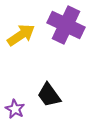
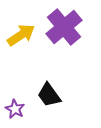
purple cross: moved 2 px left, 2 px down; rotated 24 degrees clockwise
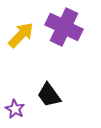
purple cross: rotated 24 degrees counterclockwise
yellow arrow: rotated 12 degrees counterclockwise
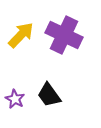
purple cross: moved 8 px down
purple star: moved 10 px up
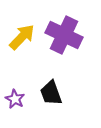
yellow arrow: moved 1 px right, 2 px down
black trapezoid: moved 2 px right, 2 px up; rotated 16 degrees clockwise
